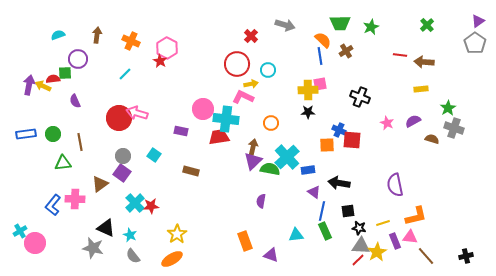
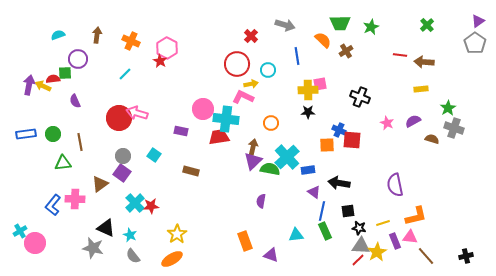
blue line at (320, 56): moved 23 px left
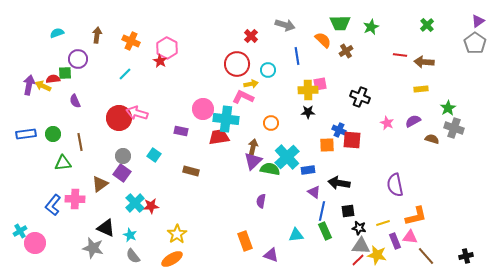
cyan semicircle at (58, 35): moved 1 px left, 2 px up
yellow star at (377, 252): moved 3 px down; rotated 30 degrees counterclockwise
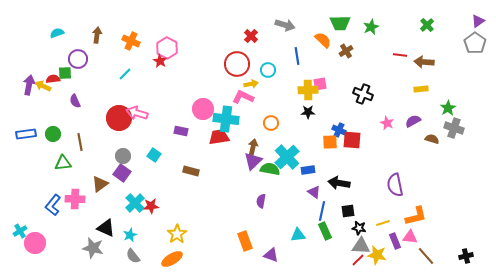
black cross at (360, 97): moved 3 px right, 3 px up
orange square at (327, 145): moved 3 px right, 3 px up
cyan star at (130, 235): rotated 24 degrees clockwise
cyan triangle at (296, 235): moved 2 px right
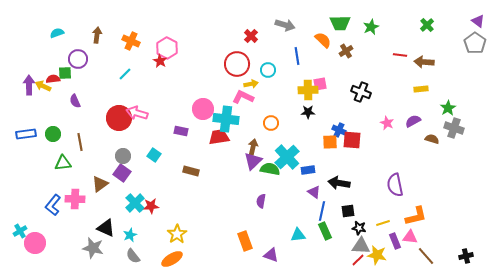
purple triangle at (478, 21): rotated 48 degrees counterclockwise
purple arrow at (29, 85): rotated 12 degrees counterclockwise
black cross at (363, 94): moved 2 px left, 2 px up
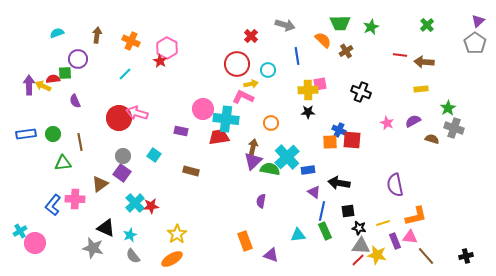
purple triangle at (478, 21): rotated 40 degrees clockwise
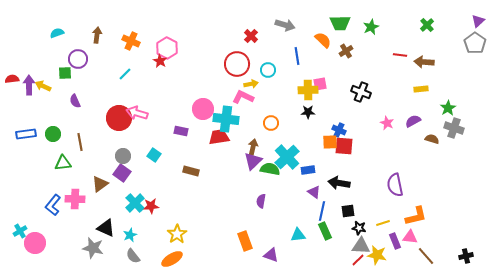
red semicircle at (53, 79): moved 41 px left
red square at (352, 140): moved 8 px left, 6 px down
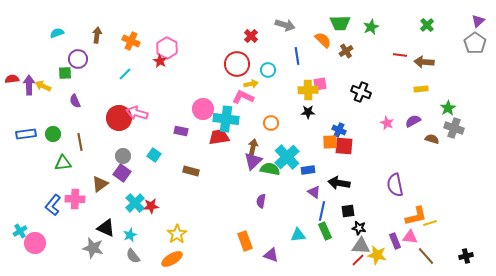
yellow line at (383, 223): moved 47 px right
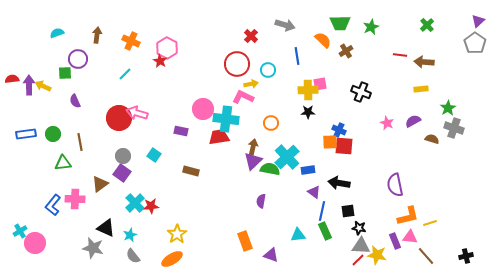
orange L-shape at (416, 216): moved 8 px left
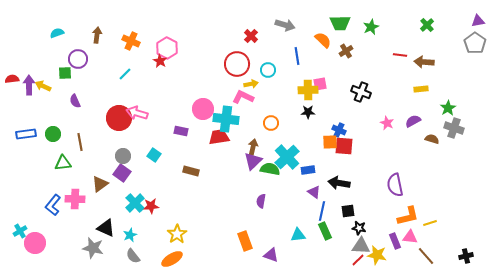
purple triangle at (478, 21): rotated 32 degrees clockwise
